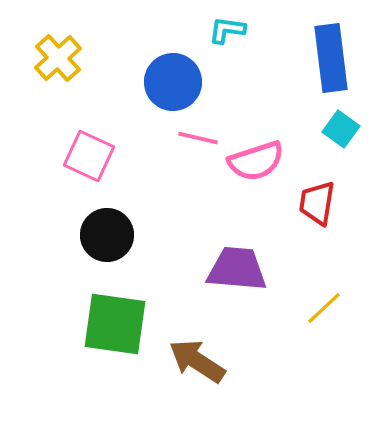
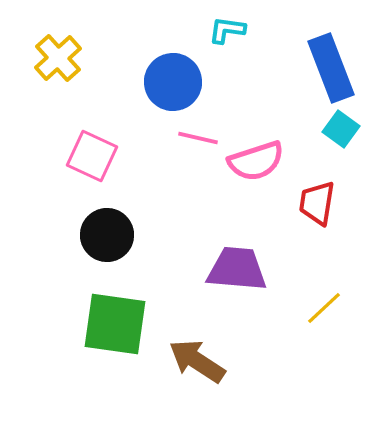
blue rectangle: moved 10 px down; rotated 14 degrees counterclockwise
pink square: moved 3 px right
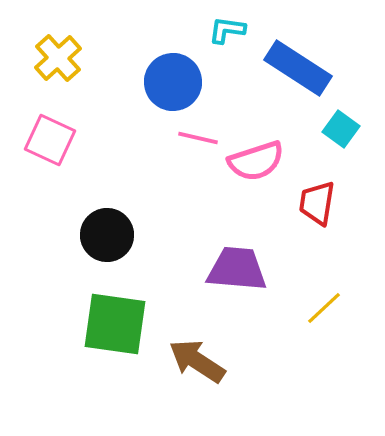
blue rectangle: moved 33 px left; rotated 36 degrees counterclockwise
pink square: moved 42 px left, 16 px up
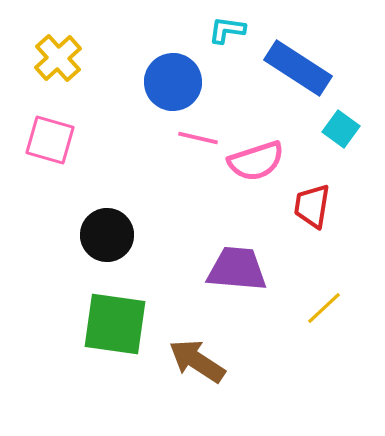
pink square: rotated 9 degrees counterclockwise
red trapezoid: moved 5 px left, 3 px down
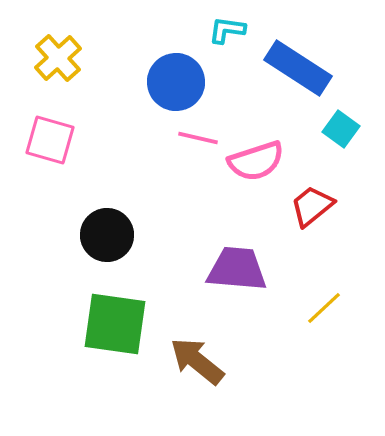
blue circle: moved 3 px right
red trapezoid: rotated 42 degrees clockwise
brown arrow: rotated 6 degrees clockwise
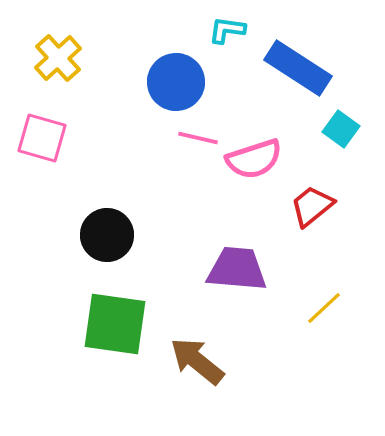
pink square: moved 8 px left, 2 px up
pink semicircle: moved 2 px left, 2 px up
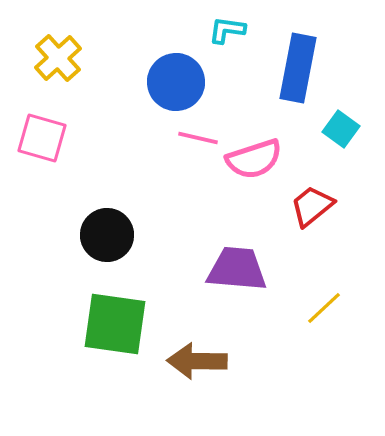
blue rectangle: rotated 68 degrees clockwise
brown arrow: rotated 38 degrees counterclockwise
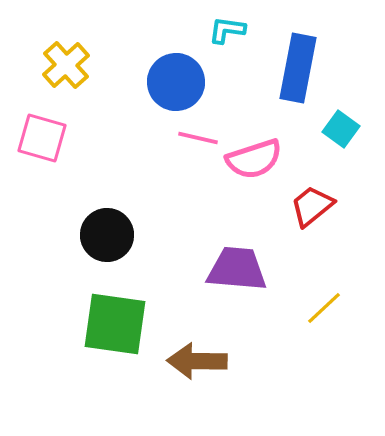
yellow cross: moved 8 px right, 7 px down
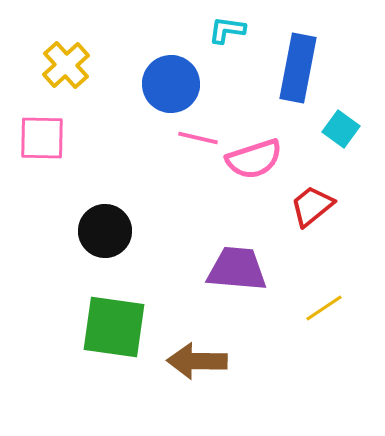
blue circle: moved 5 px left, 2 px down
pink square: rotated 15 degrees counterclockwise
black circle: moved 2 px left, 4 px up
yellow line: rotated 9 degrees clockwise
green square: moved 1 px left, 3 px down
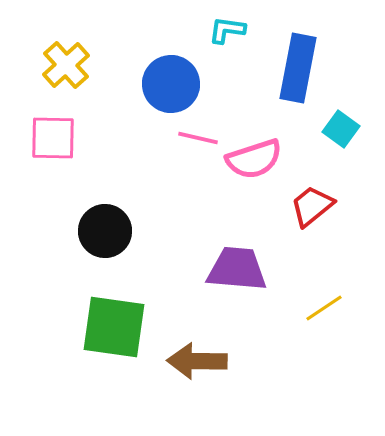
pink square: moved 11 px right
